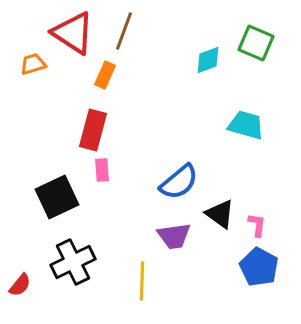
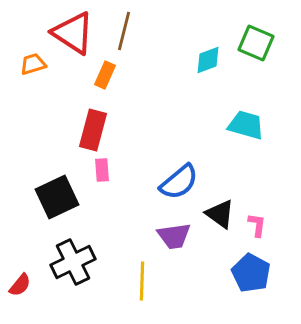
brown line: rotated 6 degrees counterclockwise
blue pentagon: moved 8 px left, 6 px down
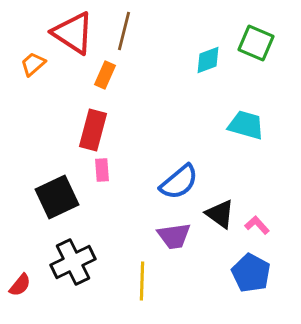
orange trapezoid: rotated 24 degrees counterclockwise
pink L-shape: rotated 50 degrees counterclockwise
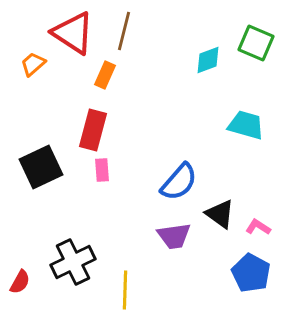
blue semicircle: rotated 9 degrees counterclockwise
black square: moved 16 px left, 30 px up
pink L-shape: moved 1 px right, 2 px down; rotated 15 degrees counterclockwise
yellow line: moved 17 px left, 9 px down
red semicircle: moved 3 px up; rotated 10 degrees counterclockwise
